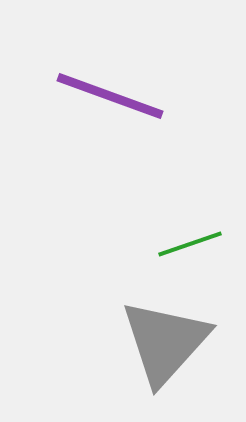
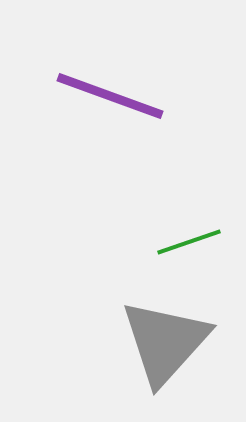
green line: moved 1 px left, 2 px up
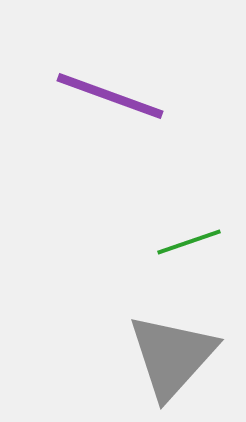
gray triangle: moved 7 px right, 14 px down
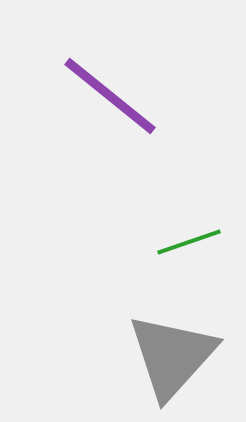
purple line: rotated 19 degrees clockwise
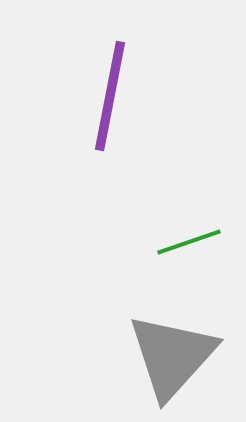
purple line: rotated 62 degrees clockwise
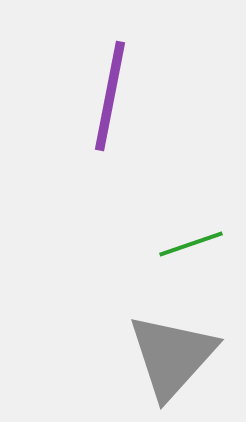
green line: moved 2 px right, 2 px down
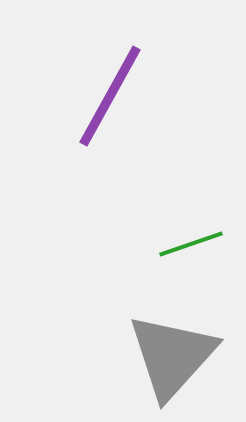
purple line: rotated 18 degrees clockwise
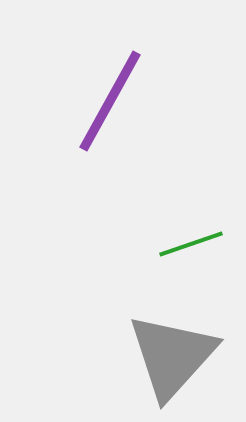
purple line: moved 5 px down
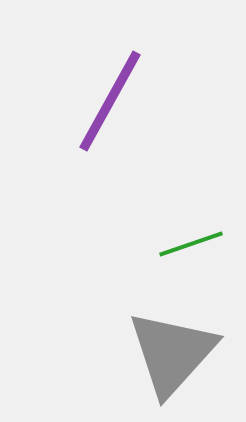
gray triangle: moved 3 px up
